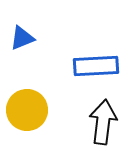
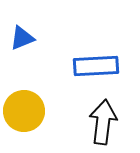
yellow circle: moved 3 px left, 1 px down
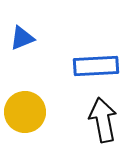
yellow circle: moved 1 px right, 1 px down
black arrow: moved 2 px up; rotated 18 degrees counterclockwise
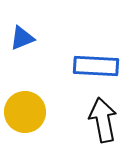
blue rectangle: rotated 6 degrees clockwise
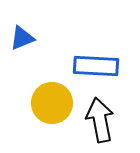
yellow circle: moved 27 px right, 9 px up
black arrow: moved 3 px left
